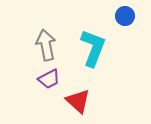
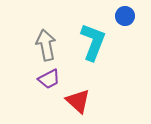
cyan L-shape: moved 6 px up
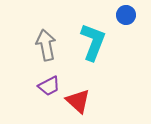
blue circle: moved 1 px right, 1 px up
purple trapezoid: moved 7 px down
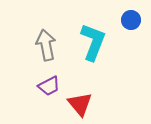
blue circle: moved 5 px right, 5 px down
red triangle: moved 2 px right, 3 px down; rotated 8 degrees clockwise
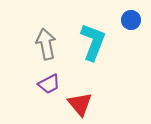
gray arrow: moved 1 px up
purple trapezoid: moved 2 px up
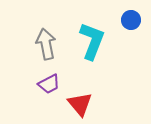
cyan L-shape: moved 1 px left, 1 px up
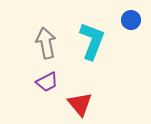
gray arrow: moved 1 px up
purple trapezoid: moved 2 px left, 2 px up
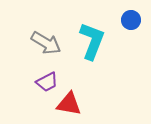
gray arrow: rotated 132 degrees clockwise
red triangle: moved 11 px left; rotated 40 degrees counterclockwise
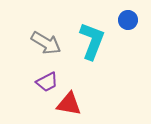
blue circle: moved 3 px left
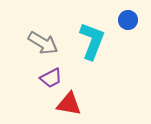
gray arrow: moved 3 px left
purple trapezoid: moved 4 px right, 4 px up
